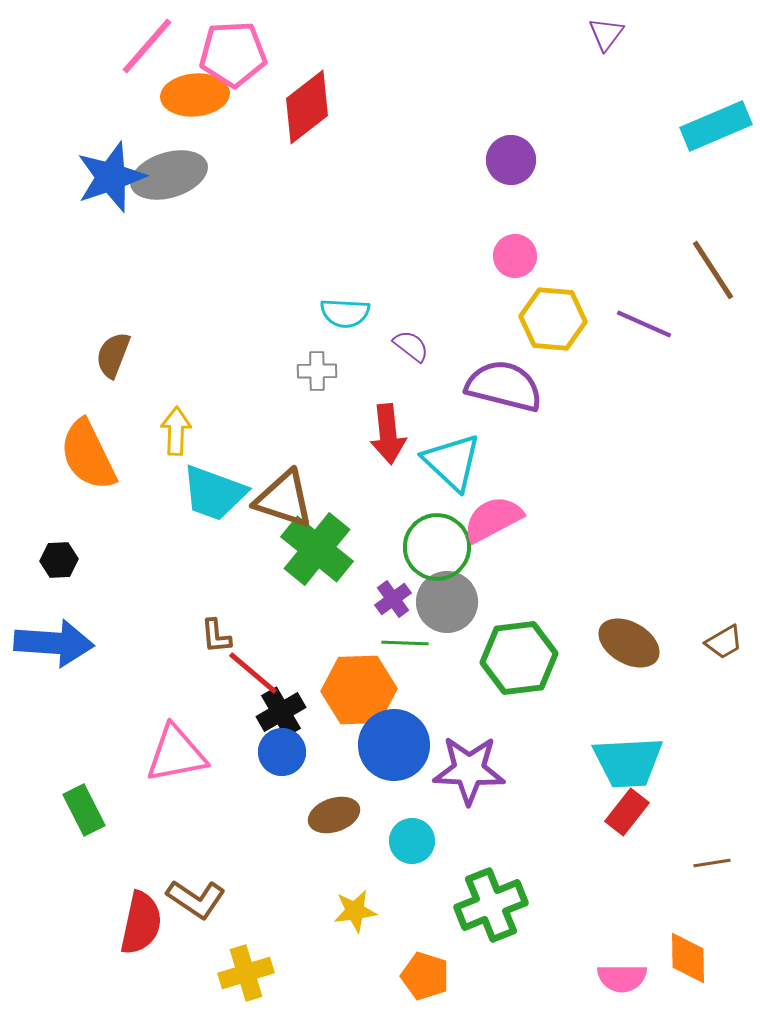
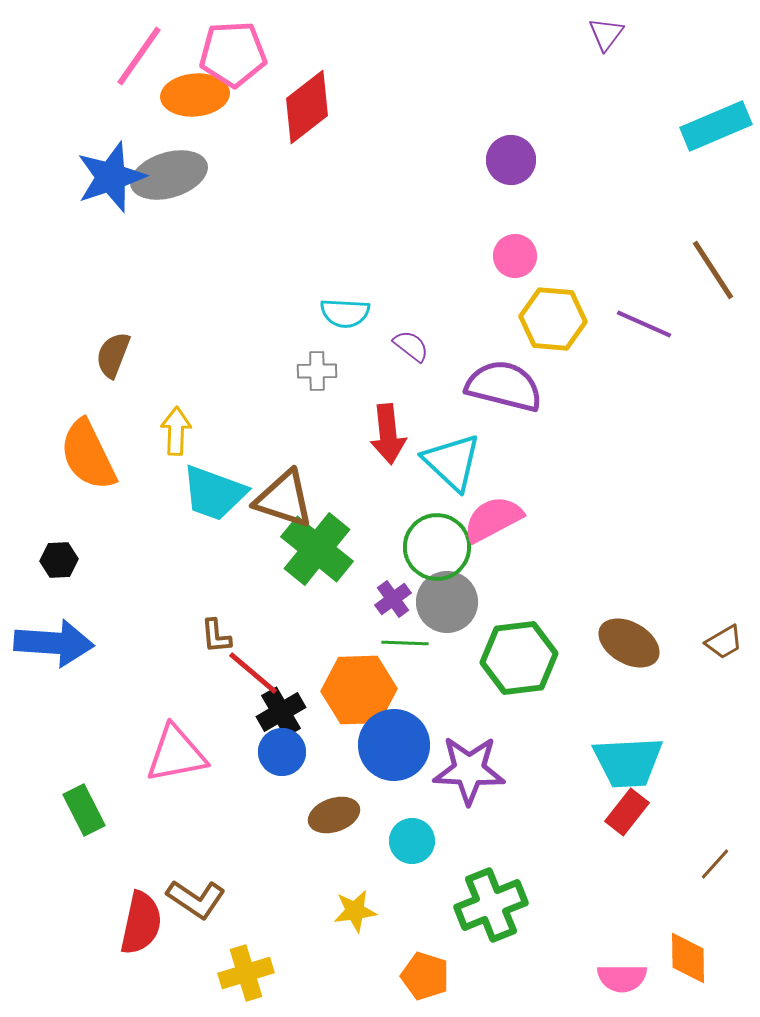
pink line at (147, 46): moved 8 px left, 10 px down; rotated 6 degrees counterclockwise
brown line at (712, 863): moved 3 px right, 1 px down; rotated 39 degrees counterclockwise
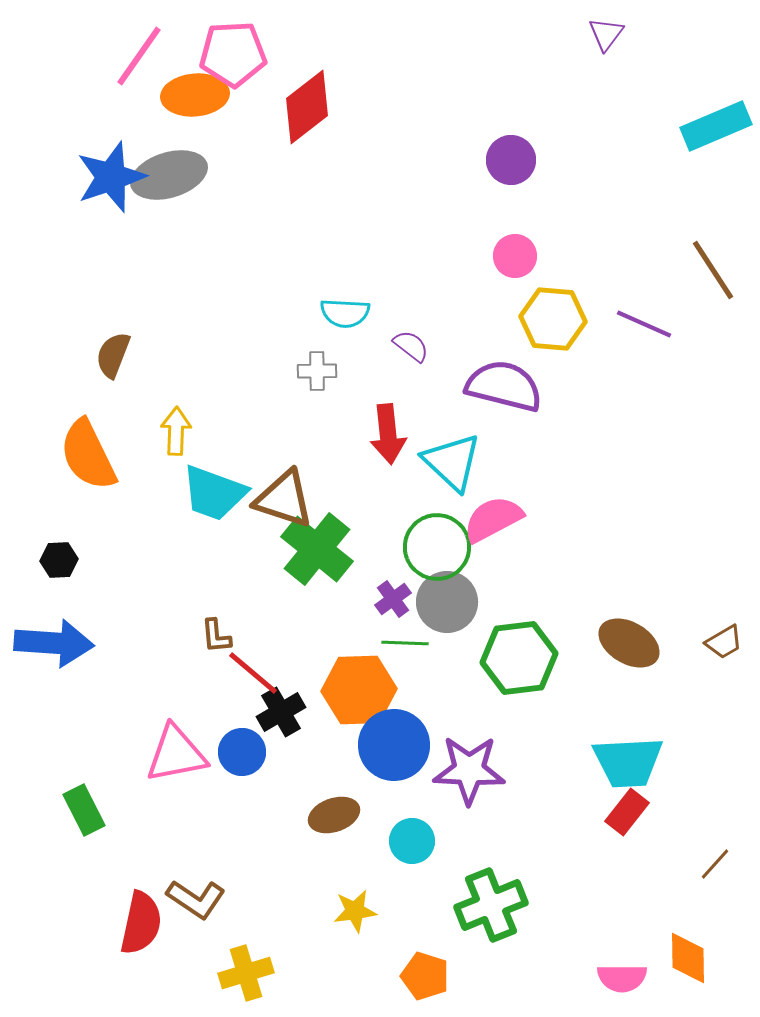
blue circle at (282, 752): moved 40 px left
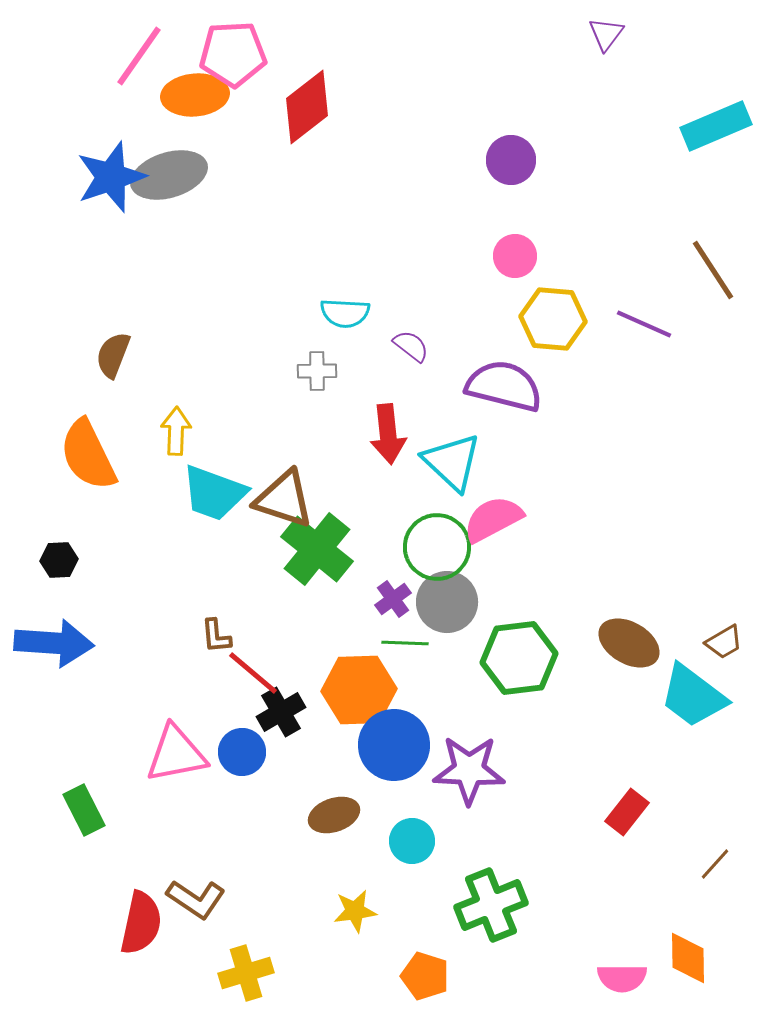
cyan trapezoid at (628, 762): moved 65 px right, 66 px up; rotated 40 degrees clockwise
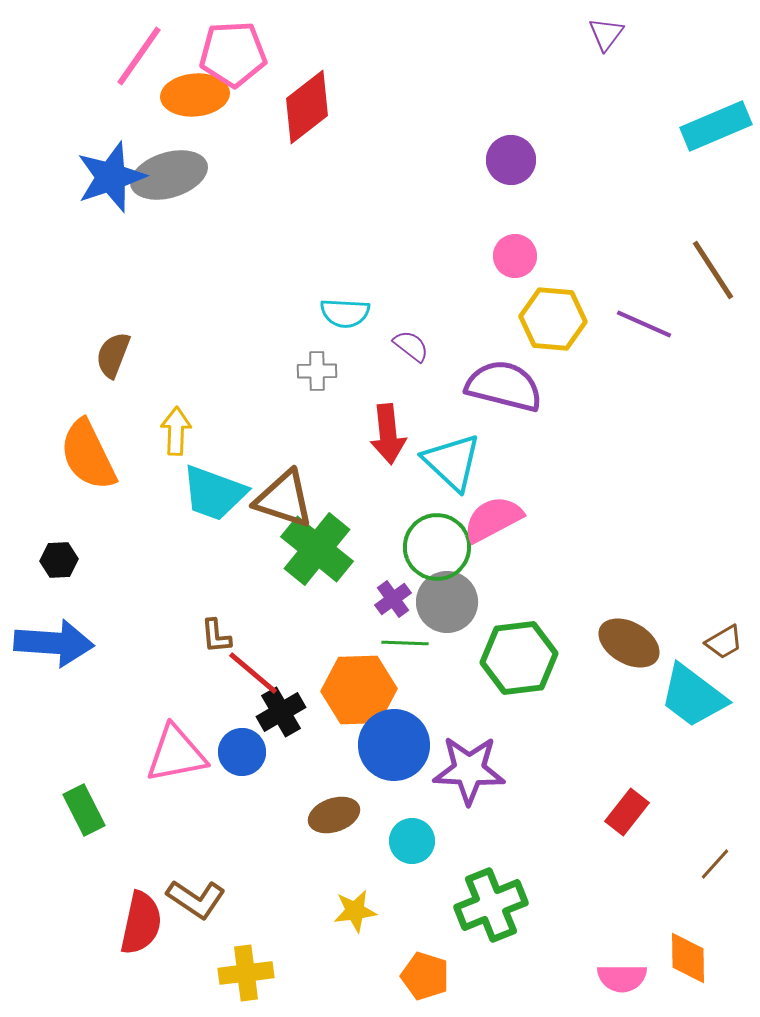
yellow cross at (246, 973): rotated 10 degrees clockwise
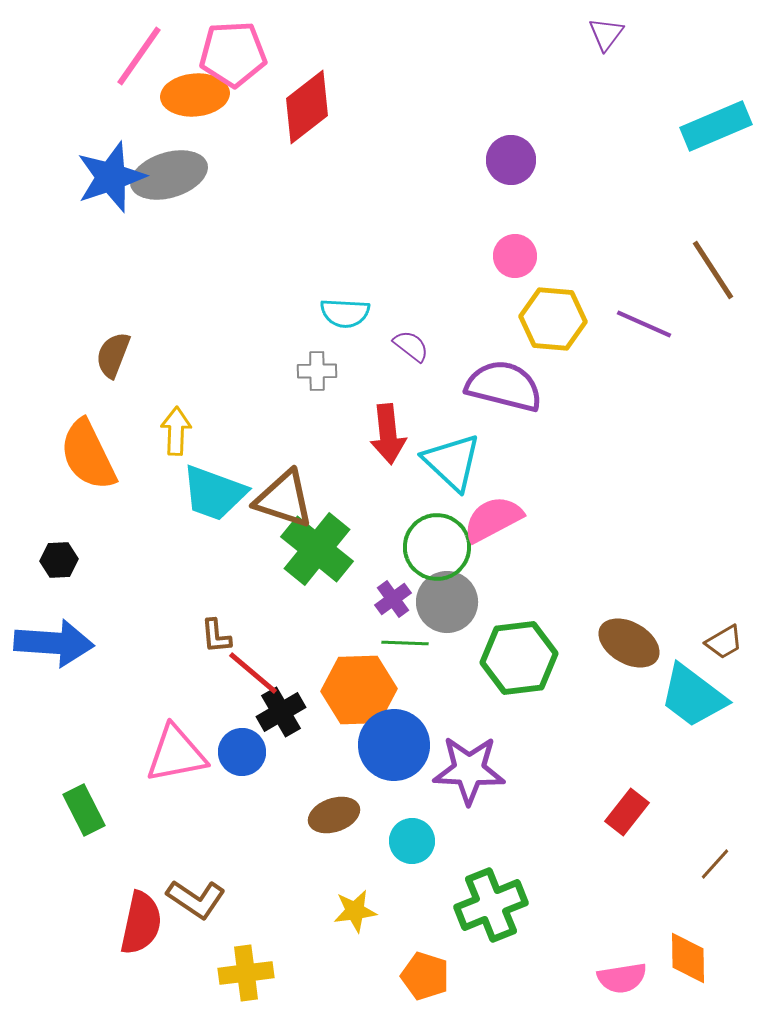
pink semicircle at (622, 978): rotated 9 degrees counterclockwise
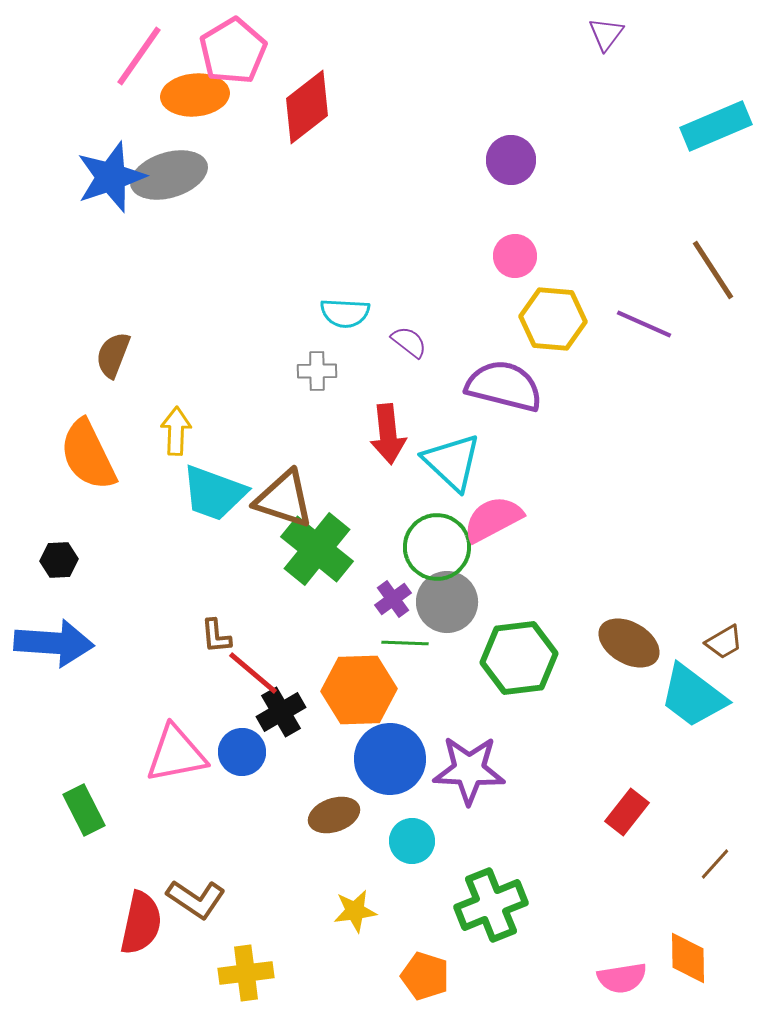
pink pentagon at (233, 54): moved 3 px up; rotated 28 degrees counterclockwise
purple semicircle at (411, 346): moved 2 px left, 4 px up
blue circle at (394, 745): moved 4 px left, 14 px down
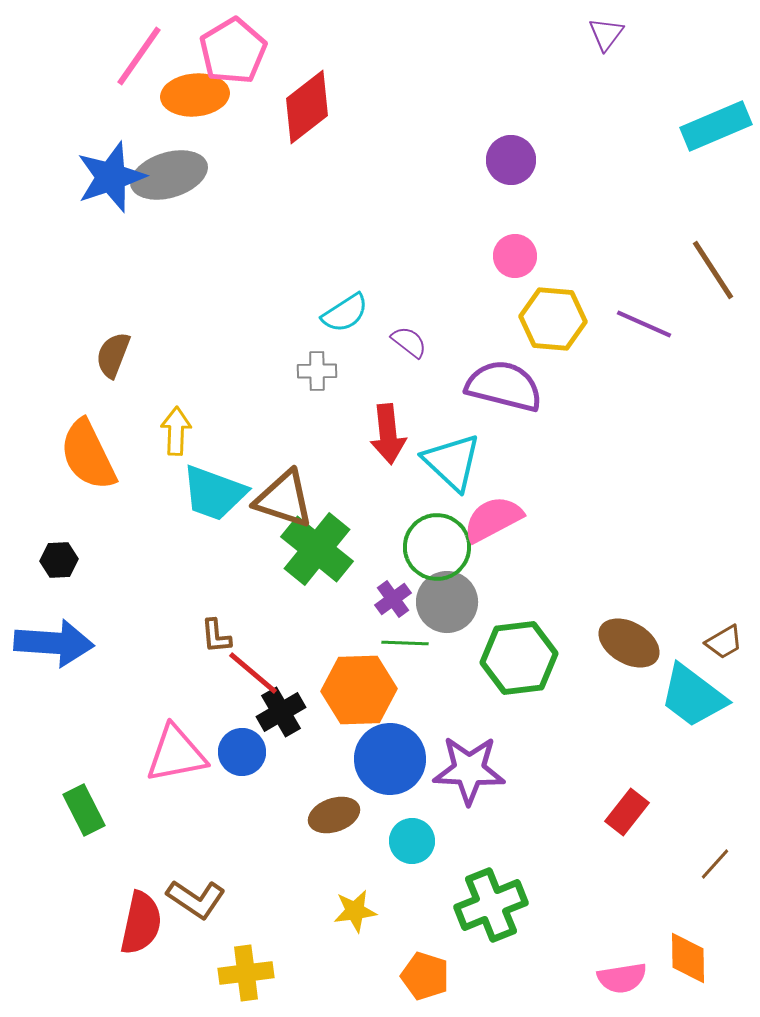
cyan semicircle at (345, 313): rotated 36 degrees counterclockwise
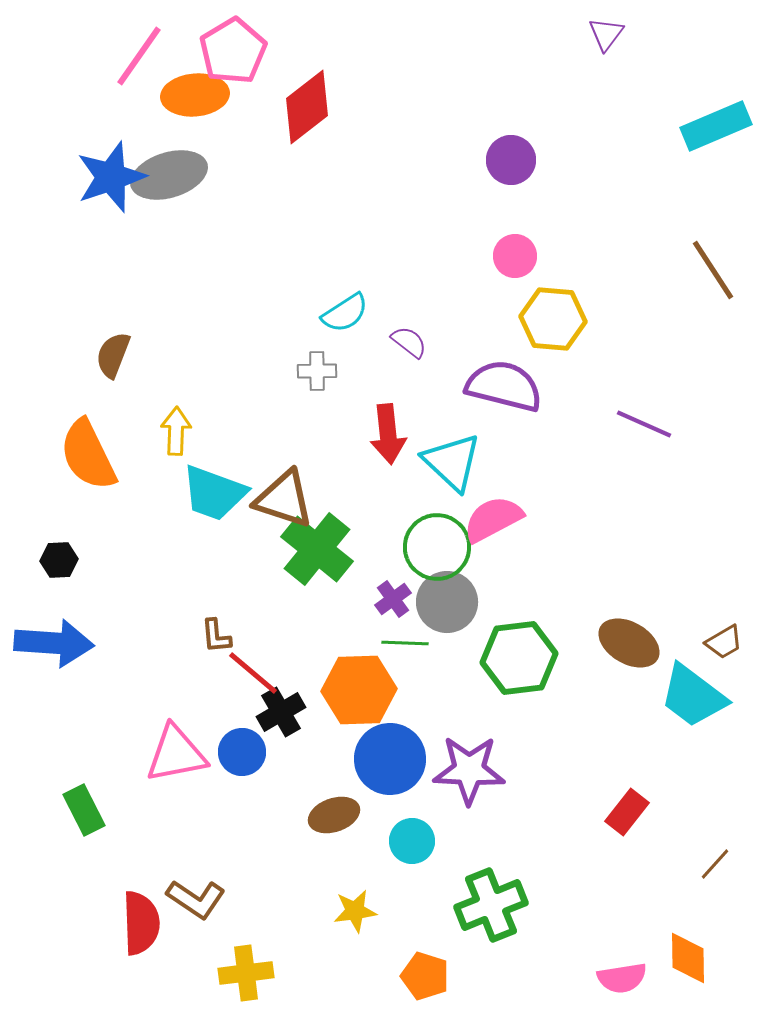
purple line at (644, 324): moved 100 px down
red semicircle at (141, 923): rotated 14 degrees counterclockwise
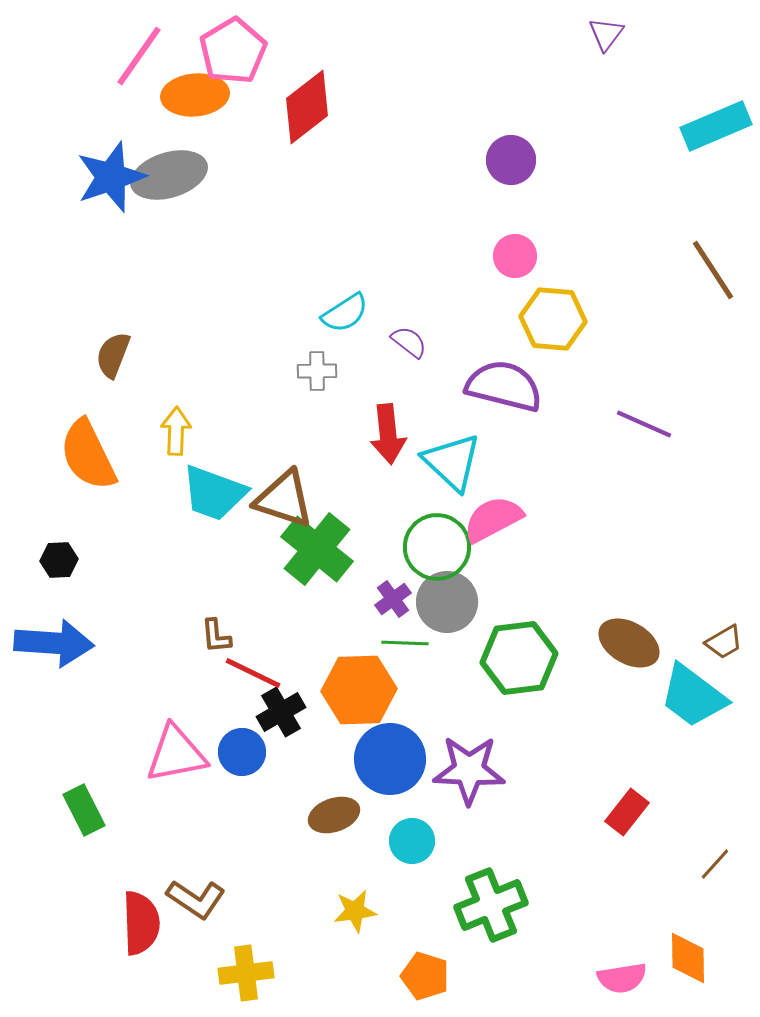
red line at (253, 673): rotated 14 degrees counterclockwise
